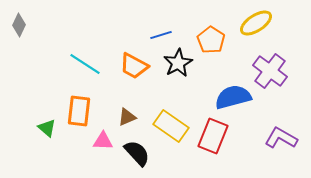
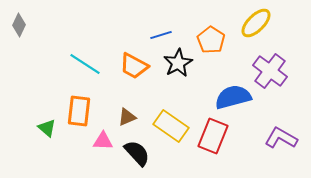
yellow ellipse: rotated 12 degrees counterclockwise
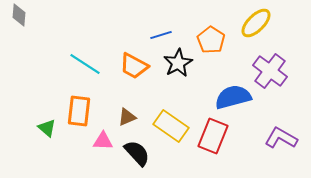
gray diamond: moved 10 px up; rotated 20 degrees counterclockwise
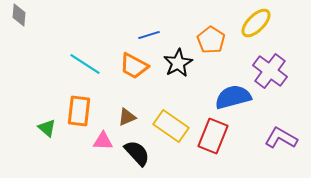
blue line: moved 12 px left
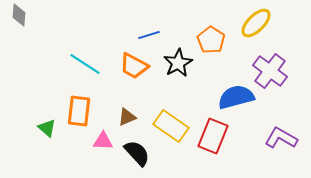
blue semicircle: moved 3 px right
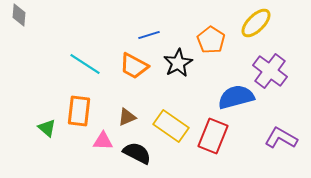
black semicircle: rotated 20 degrees counterclockwise
